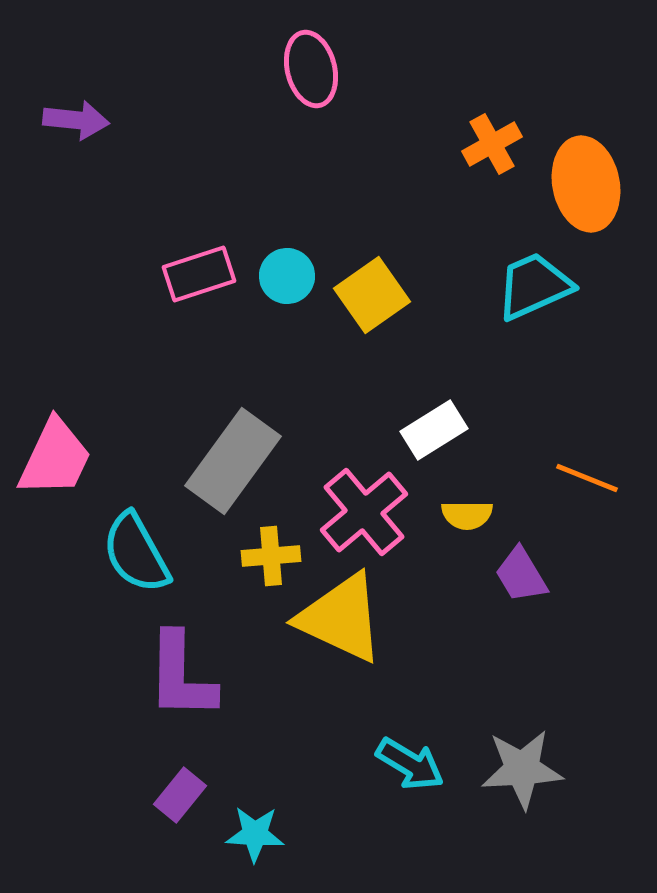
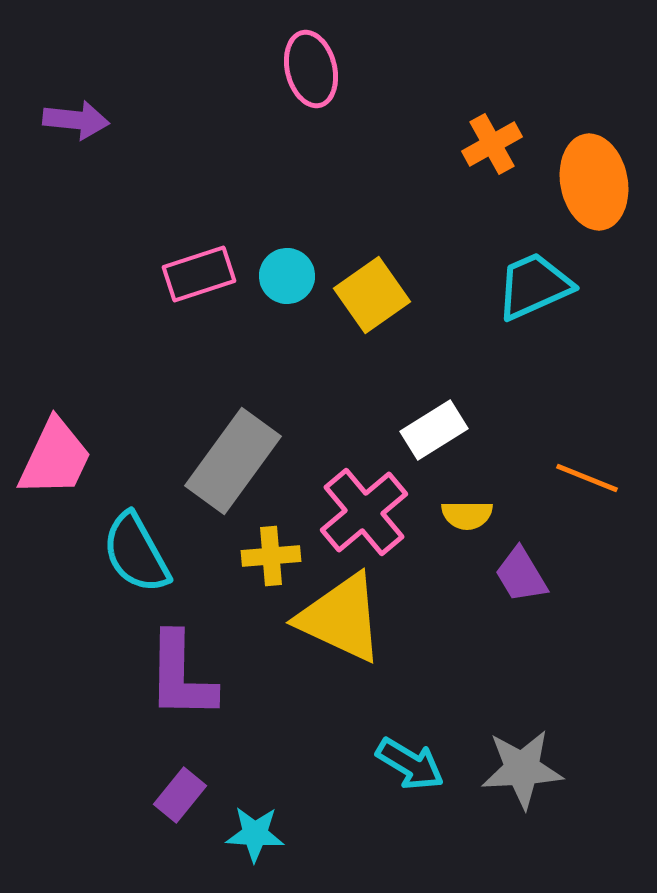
orange ellipse: moved 8 px right, 2 px up
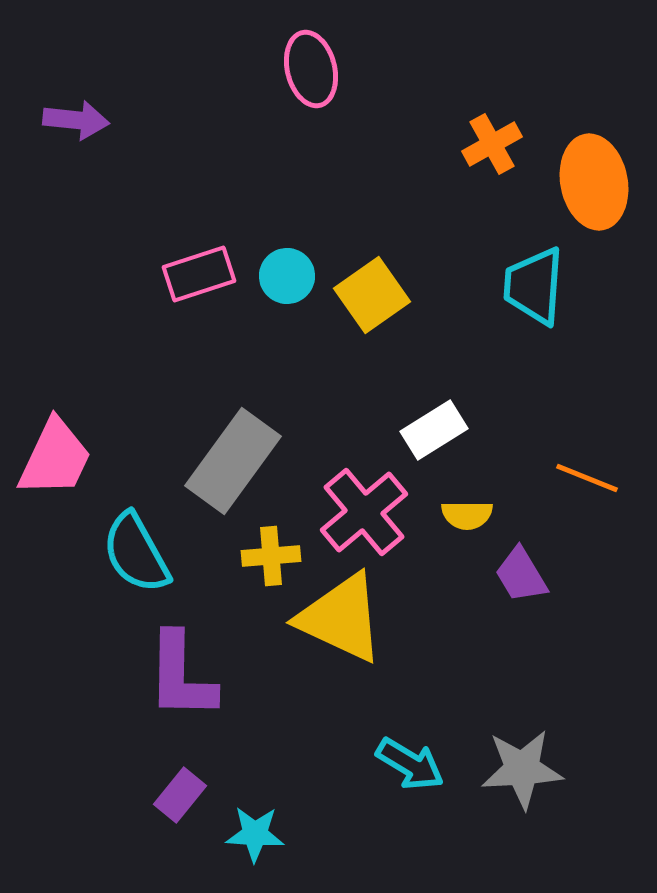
cyan trapezoid: rotated 62 degrees counterclockwise
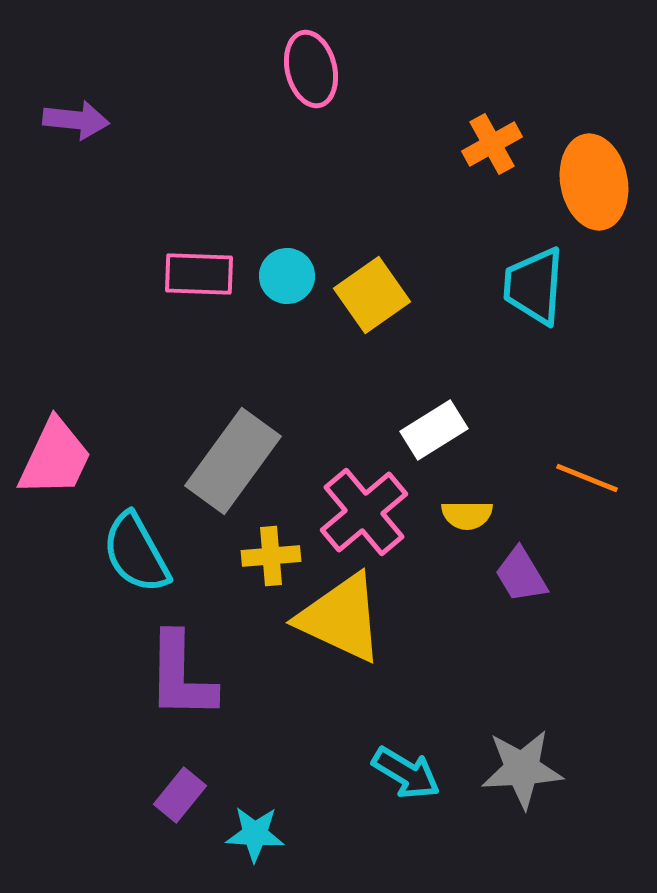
pink rectangle: rotated 20 degrees clockwise
cyan arrow: moved 4 px left, 9 px down
